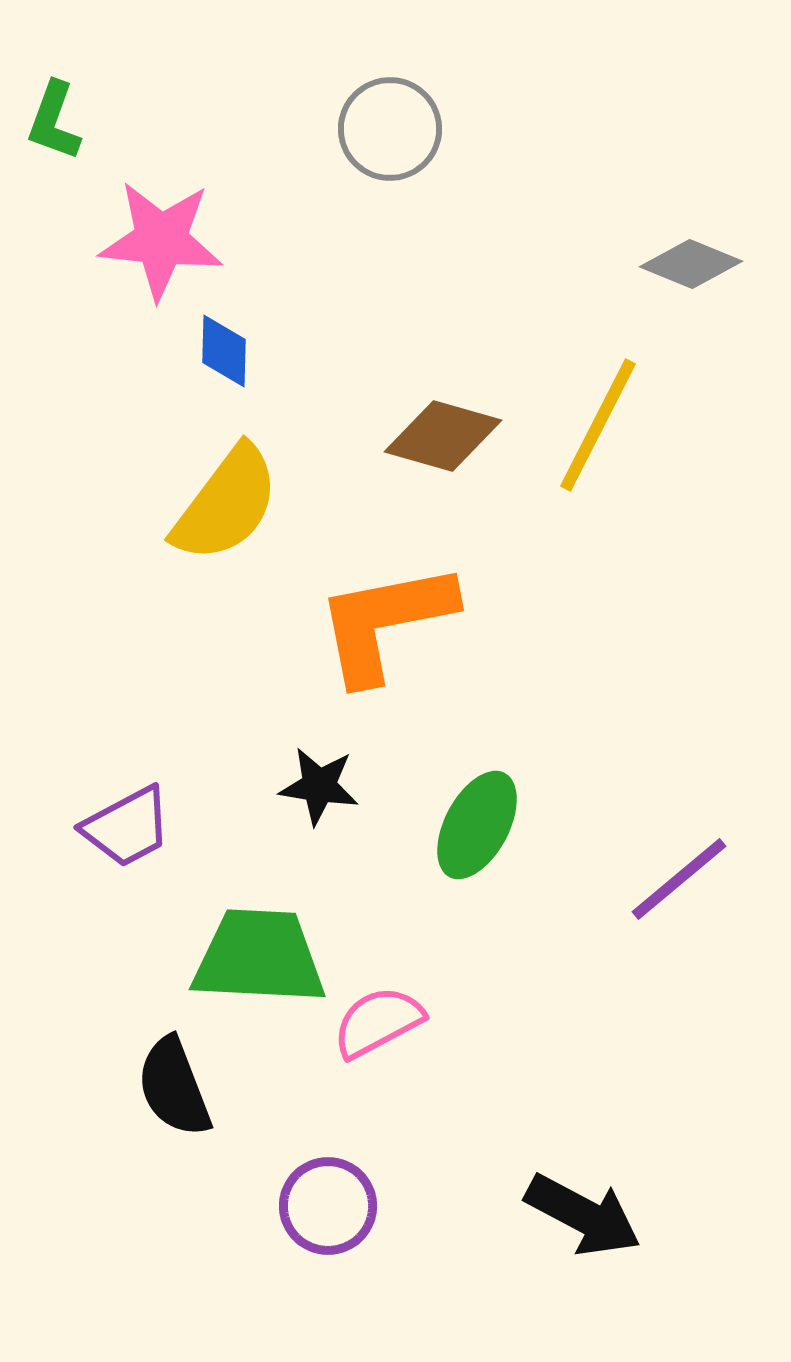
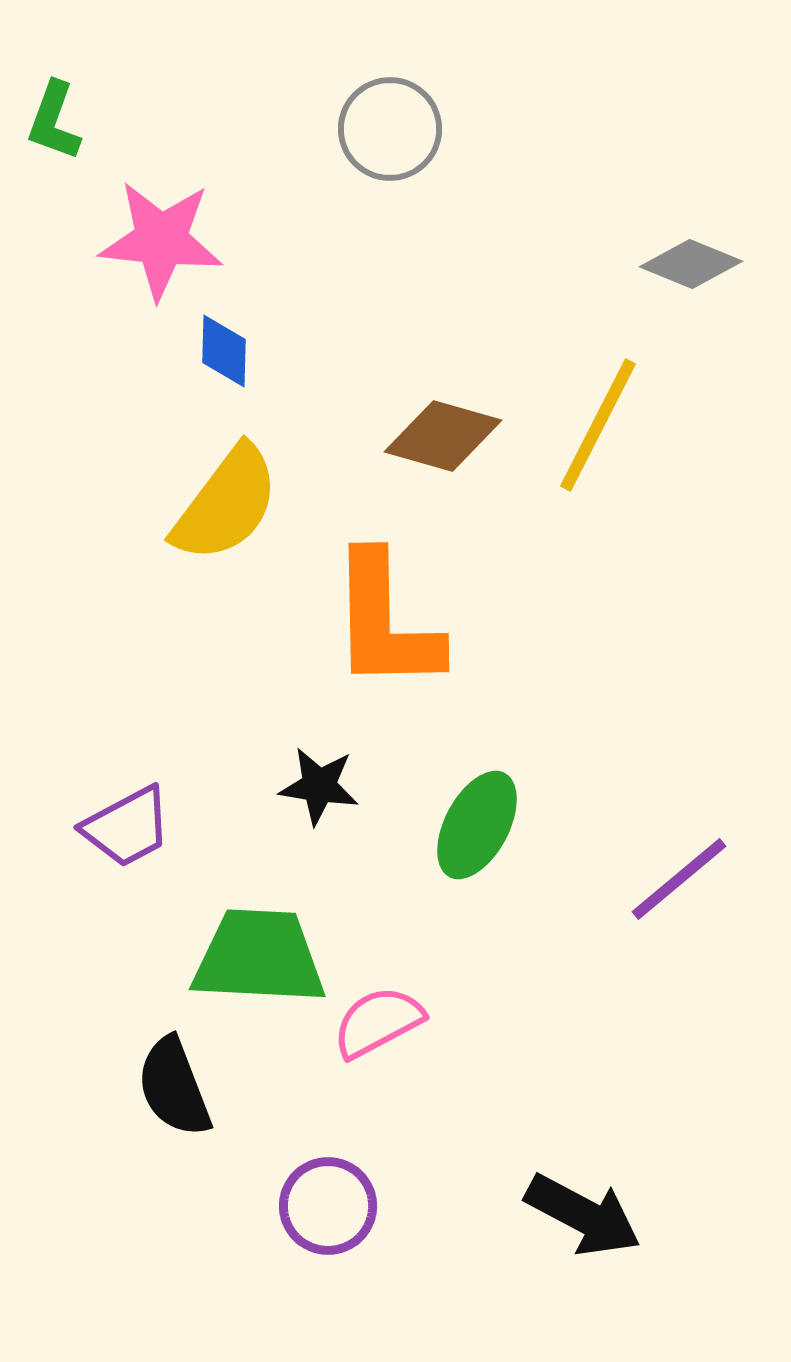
orange L-shape: rotated 80 degrees counterclockwise
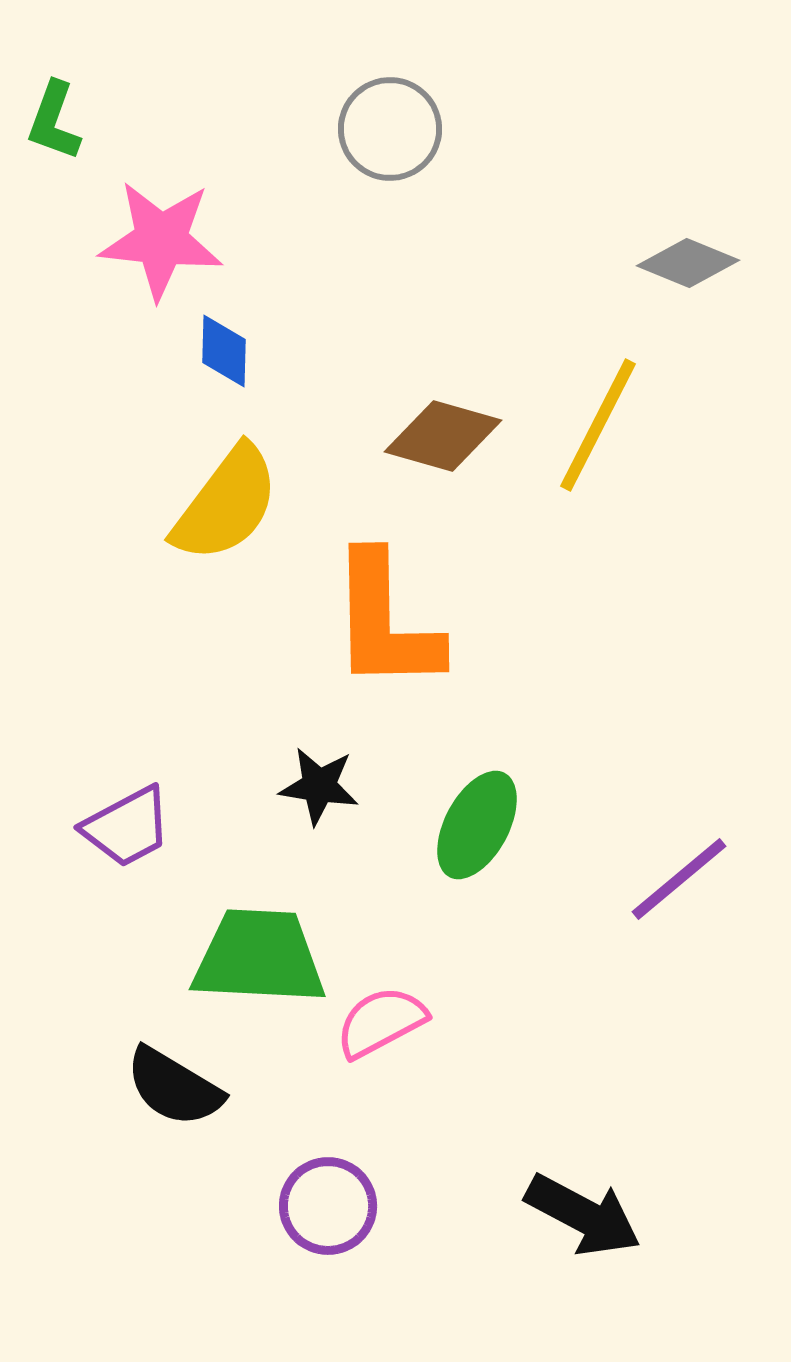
gray diamond: moved 3 px left, 1 px up
pink semicircle: moved 3 px right
black semicircle: rotated 38 degrees counterclockwise
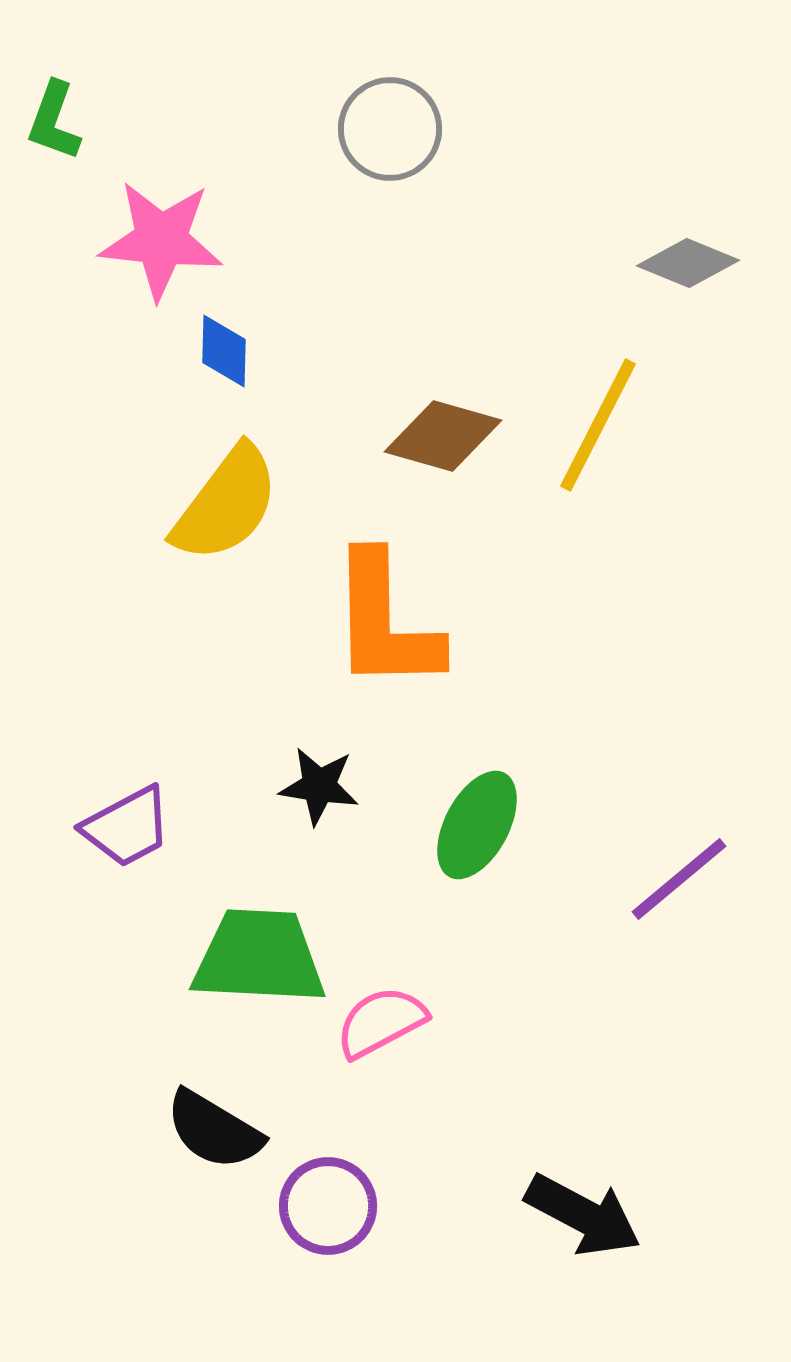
black semicircle: moved 40 px right, 43 px down
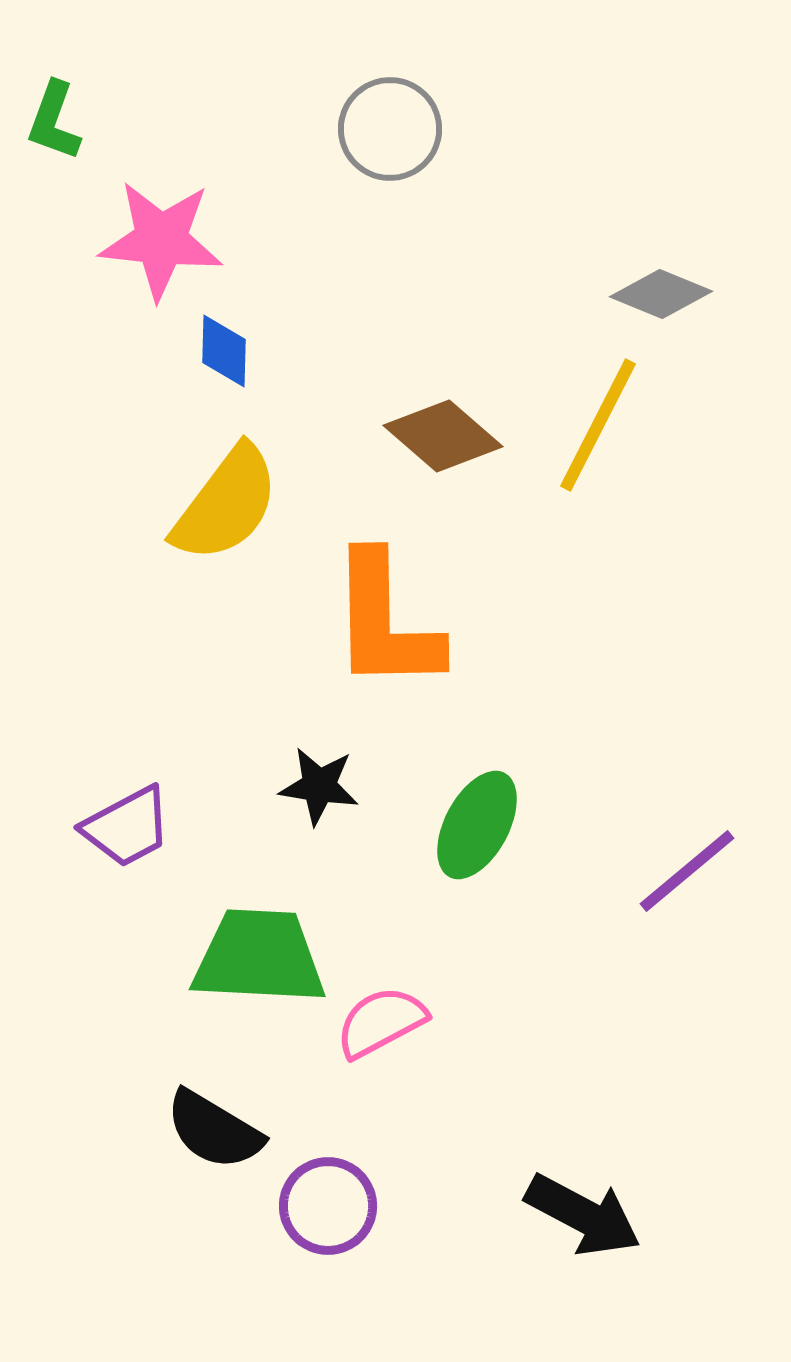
gray diamond: moved 27 px left, 31 px down
brown diamond: rotated 25 degrees clockwise
purple line: moved 8 px right, 8 px up
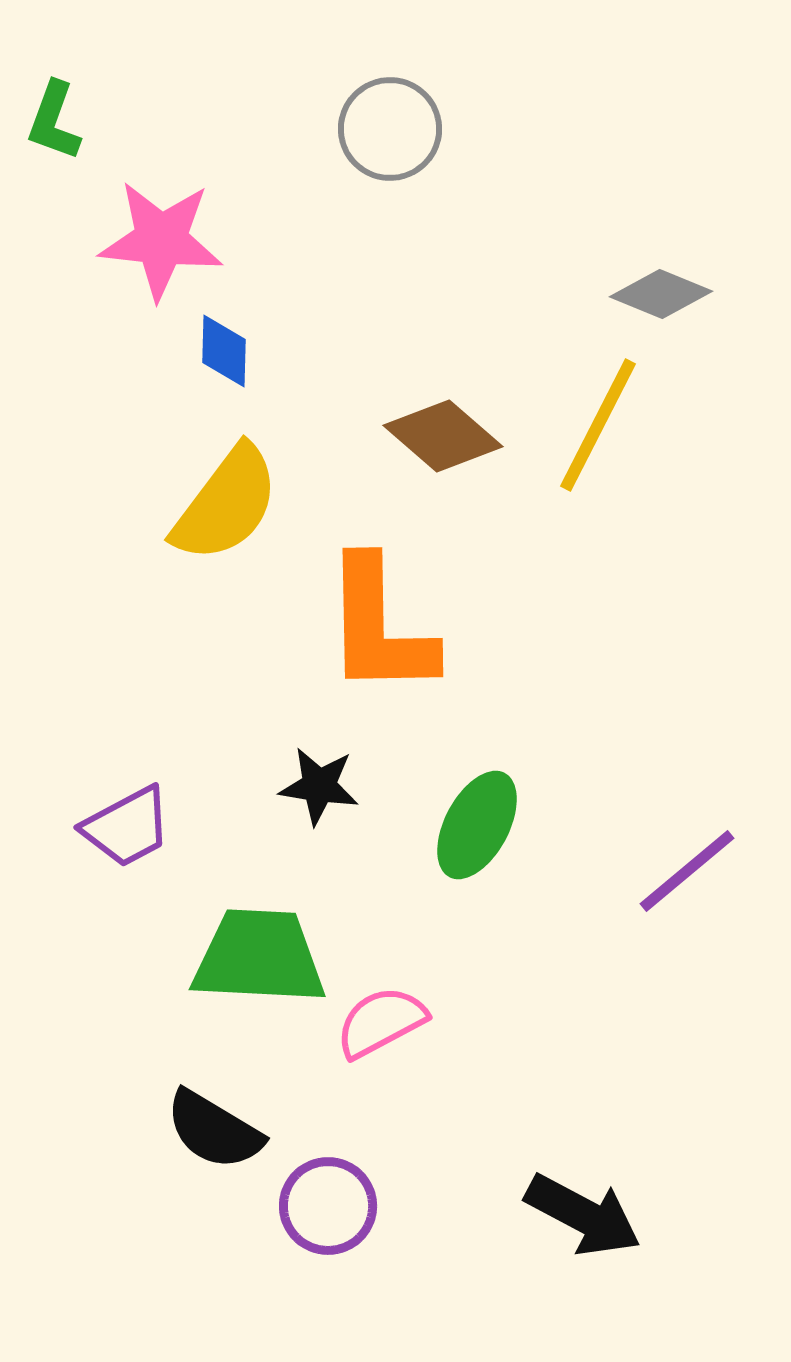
orange L-shape: moved 6 px left, 5 px down
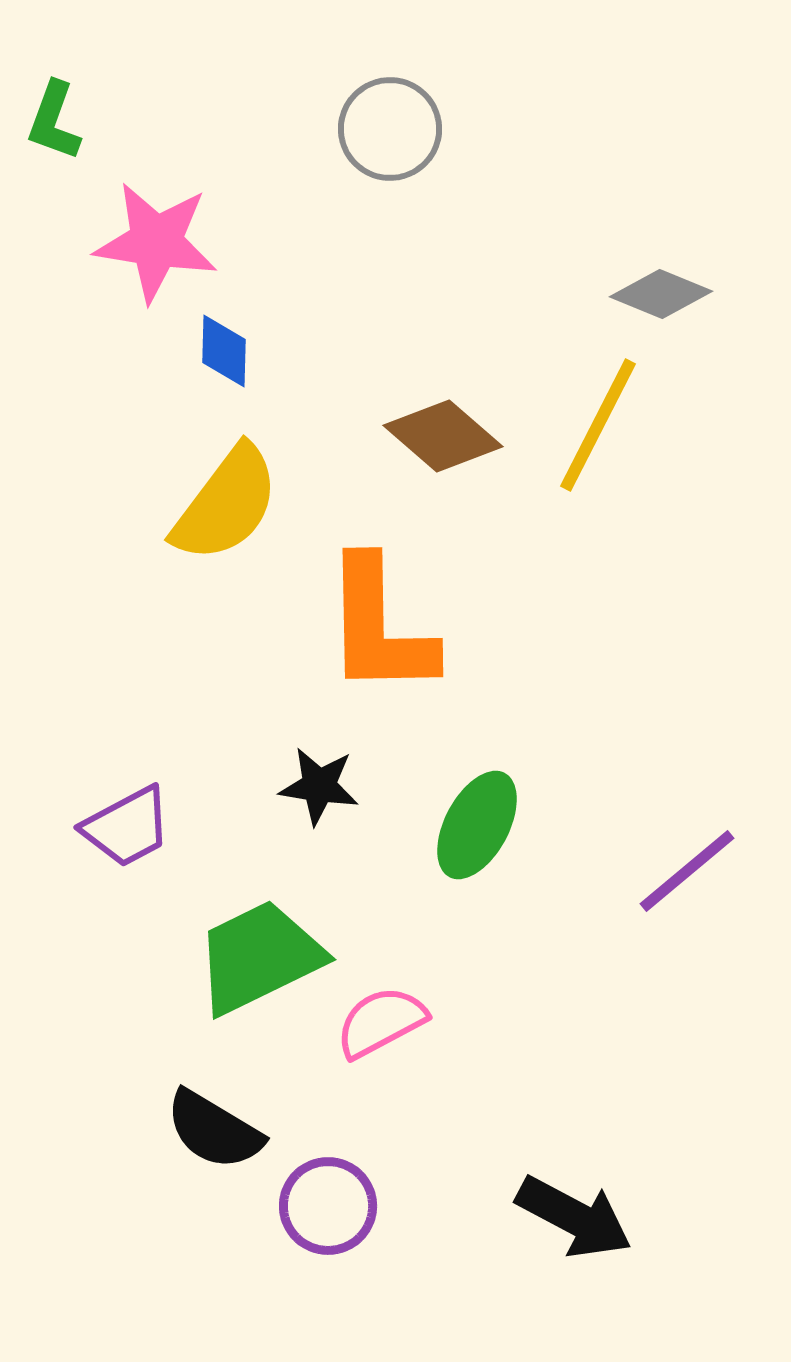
pink star: moved 5 px left, 2 px down; rotated 3 degrees clockwise
green trapezoid: rotated 29 degrees counterclockwise
black arrow: moved 9 px left, 2 px down
